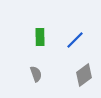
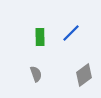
blue line: moved 4 px left, 7 px up
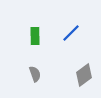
green rectangle: moved 5 px left, 1 px up
gray semicircle: moved 1 px left
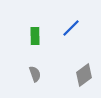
blue line: moved 5 px up
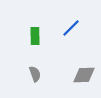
gray diamond: rotated 35 degrees clockwise
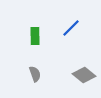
gray diamond: rotated 40 degrees clockwise
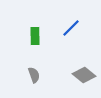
gray semicircle: moved 1 px left, 1 px down
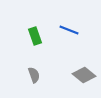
blue line: moved 2 px left, 2 px down; rotated 66 degrees clockwise
green rectangle: rotated 18 degrees counterclockwise
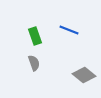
gray semicircle: moved 12 px up
